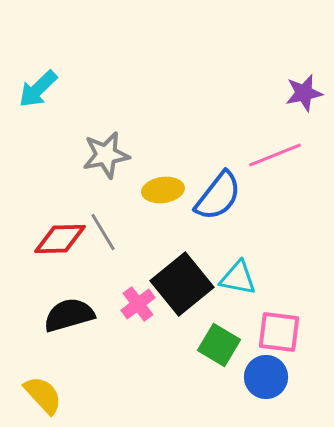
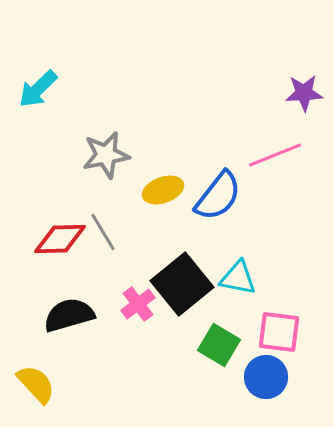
purple star: rotated 9 degrees clockwise
yellow ellipse: rotated 12 degrees counterclockwise
yellow semicircle: moved 7 px left, 11 px up
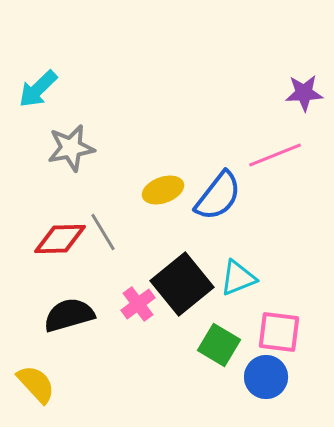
gray star: moved 35 px left, 7 px up
cyan triangle: rotated 33 degrees counterclockwise
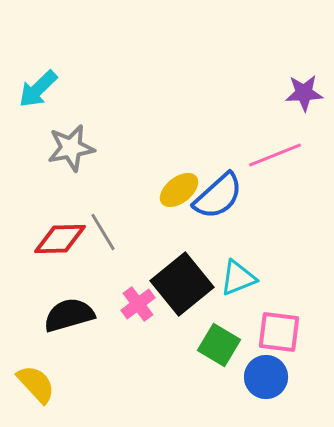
yellow ellipse: moved 16 px right; rotated 18 degrees counterclockwise
blue semicircle: rotated 10 degrees clockwise
